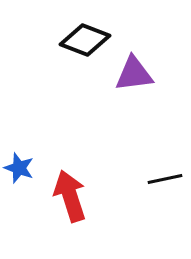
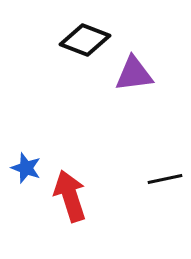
blue star: moved 7 px right
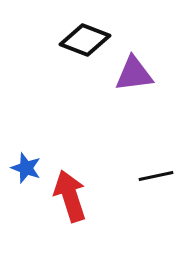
black line: moved 9 px left, 3 px up
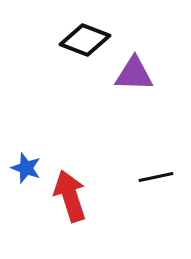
purple triangle: rotated 9 degrees clockwise
black line: moved 1 px down
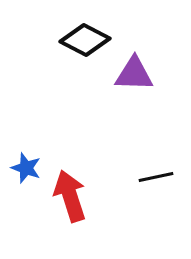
black diamond: rotated 6 degrees clockwise
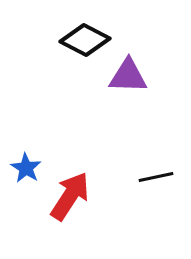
purple triangle: moved 6 px left, 2 px down
blue star: rotated 12 degrees clockwise
red arrow: rotated 51 degrees clockwise
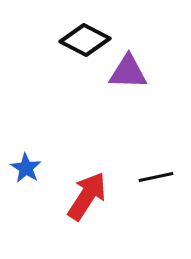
purple triangle: moved 4 px up
red arrow: moved 17 px right
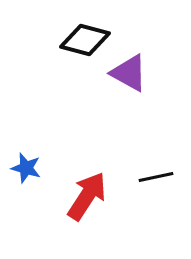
black diamond: rotated 12 degrees counterclockwise
purple triangle: moved 1 px right, 1 px down; rotated 27 degrees clockwise
blue star: rotated 16 degrees counterclockwise
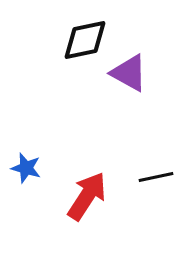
black diamond: rotated 27 degrees counterclockwise
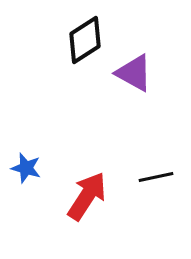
black diamond: rotated 21 degrees counterclockwise
purple triangle: moved 5 px right
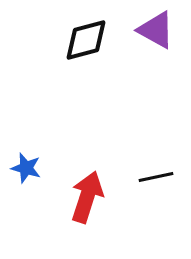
black diamond: moved 1 px right; rotated 18 degrees clockwise
purple triangle: moved 22 px right, 43 px up
red arrow: moved 1 px down; rotated 15 degrees counterclockwise
